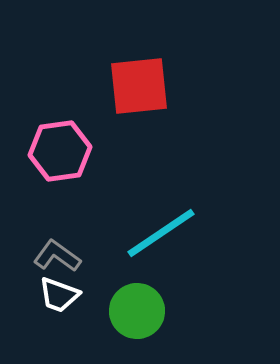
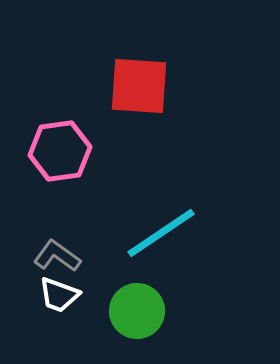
red square: rotated 10 degrees clockwise
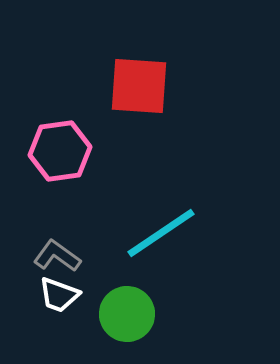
green circle: moved 10 px left, 3 px down
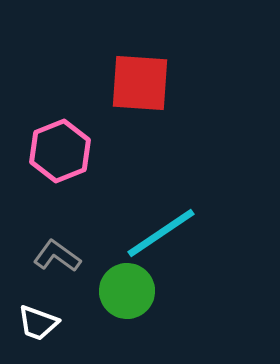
red square: moved 1 px right, 3 px up
pink hexagon: rotated 14 degrees counterclockwise
white trapezoid: moved 21 px left, 28 px down
green circle: moved 23 px up
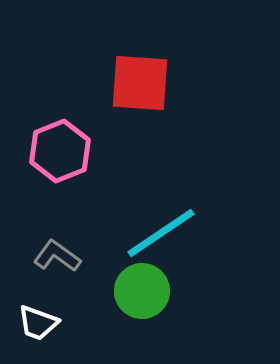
green circle: moved 15 px right
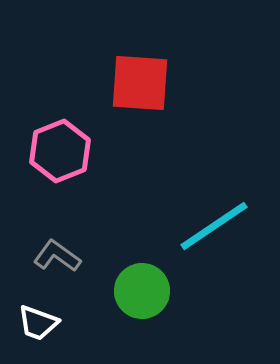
cyan line: moved 53 px right, 7 px up
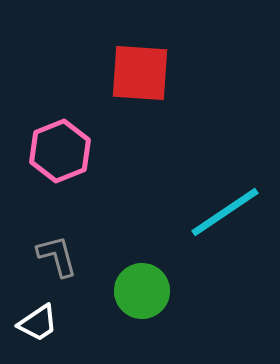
red square: moved 10 px up
cyan line: moved 11 px right, 14 px up
gray L-shape: rotated 39 degrees clockwise
white trapezoid: rotated 54 degrees counterclockwise
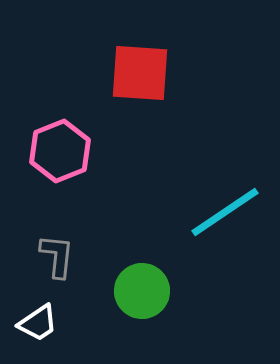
gray L-shape: rotated 21 degrees clockwise
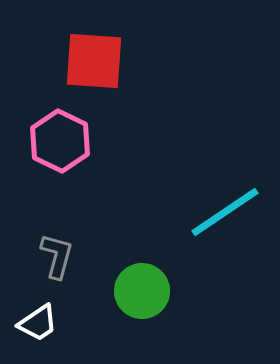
red square: moved 46 px left, 12 px up
pink hexagon: moved 10 px up; rotated 12 degrees counterclockwise
gray L-shape: rotated 9 degrees clockwise
